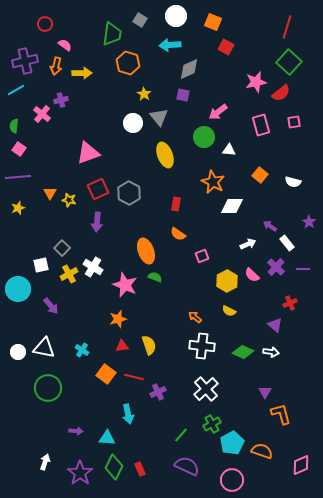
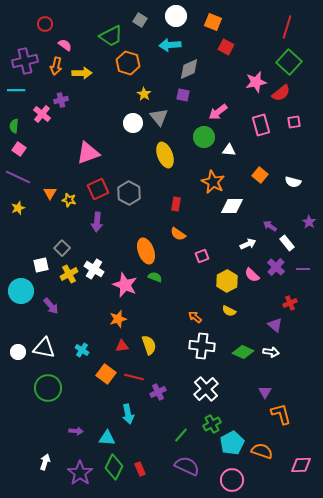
green trapezoid at (112, 34): moved 1 px left, 2 px down; rotated 55 degrees clockwise
cyan line at (16, 90): rotated 30 degrees clockwise
purple line at (18, 177): rotated 30 degrees clockwise
white cross at (93, 267): moved 1 px right, 2 px down
cyan circle at (18, 289): moved 3 px right, 2 px down
pink diamond at (301, 465): rotated 20 degrees clockwise
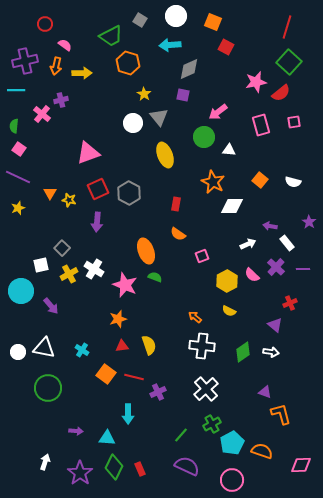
orange square at (260, 175): moved 5 px down
purple arrow at (270, 226): rotated 24 degrees counterclockwise
green diamond at (243, 352): rotated 60 degrees counterclockwise
purple triangle at (265, 392): rotated 40 degrees counterclockwise
cyan arrow at (128, 414): rotated 12 degrees clockwise
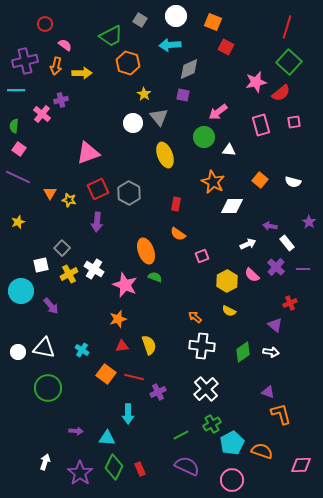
yellow star at (18, 208): moved 14 px down
purple triangle at (265, 392): moved 3 px right
green line at (181, 435): rotated 21 degrees clockwise
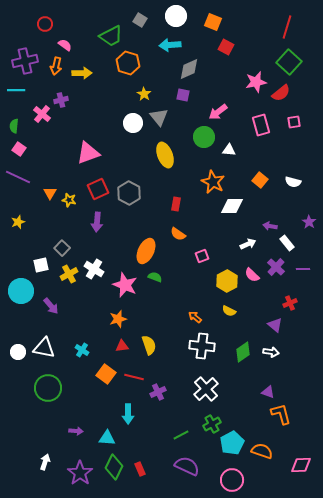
orange ellipse at (146, 251): rotated 45 degrees clockwise
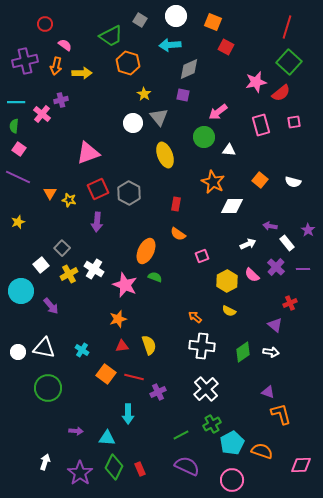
cyan line at (16, 90): moved 12 px down
purple star at (309, 222): moved 1 px left, 8 px down
white square at (41, 265): rotated 28 degrees counterclockwise
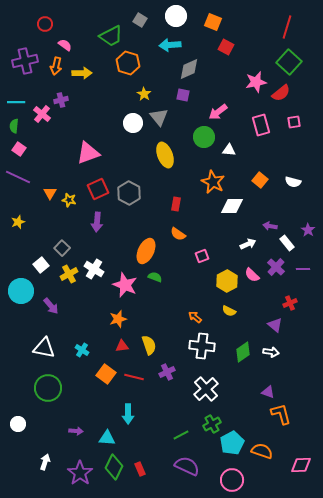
white circle at (18, 352): moved 72 px down
purple cross at (158, 392): moved 9 px right, 20 px up
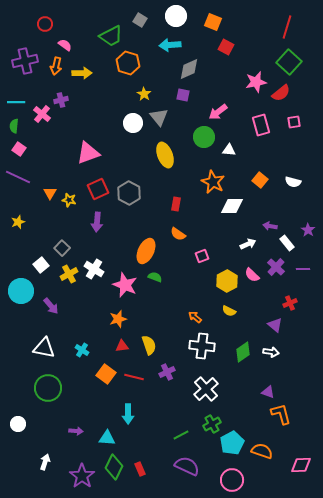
purple star at (80, 473): moved 2 px right, 3 px down
